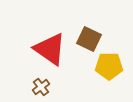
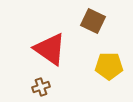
brown square: moved 4 px right, 18 px up
brown cross: rotated 18 degrees clockwise
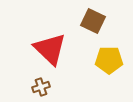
red triangle: rotated 9 degrees clockwise
yellow pentagon: moved 6 px up
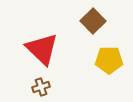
brown square: rotated 20 degrees clockwise
red triangle: moved 8 px left
